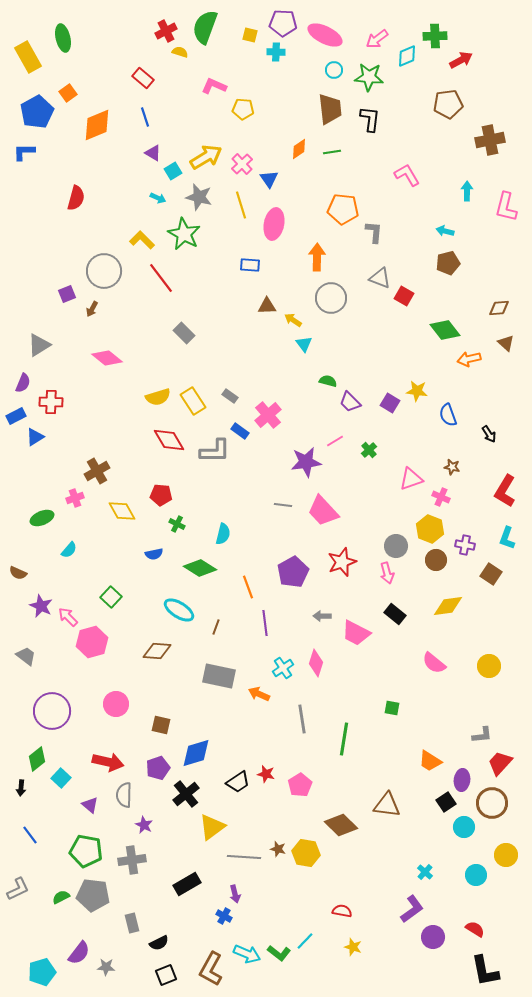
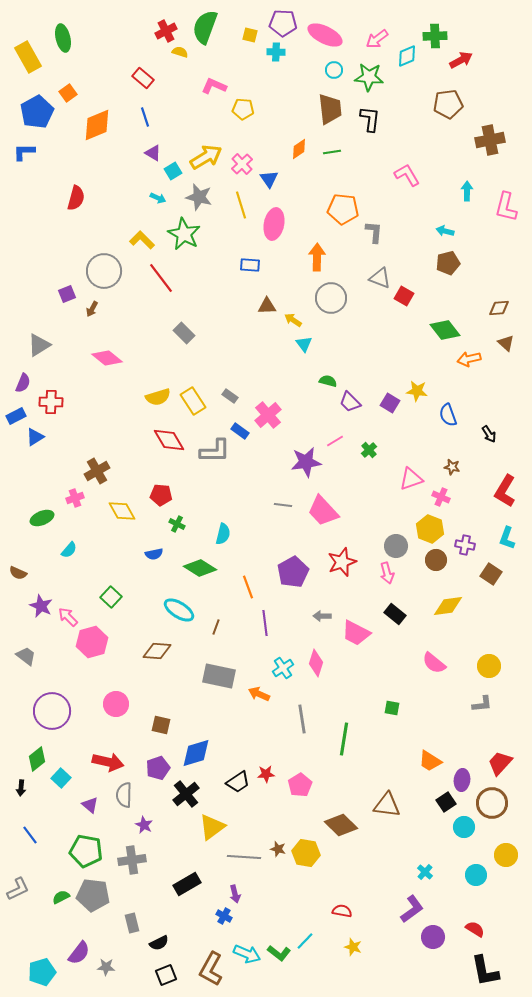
gray L-shape at (482, 735): moved 31 px up
red star at (266, 774): rotated 18 degrees counterclockwise
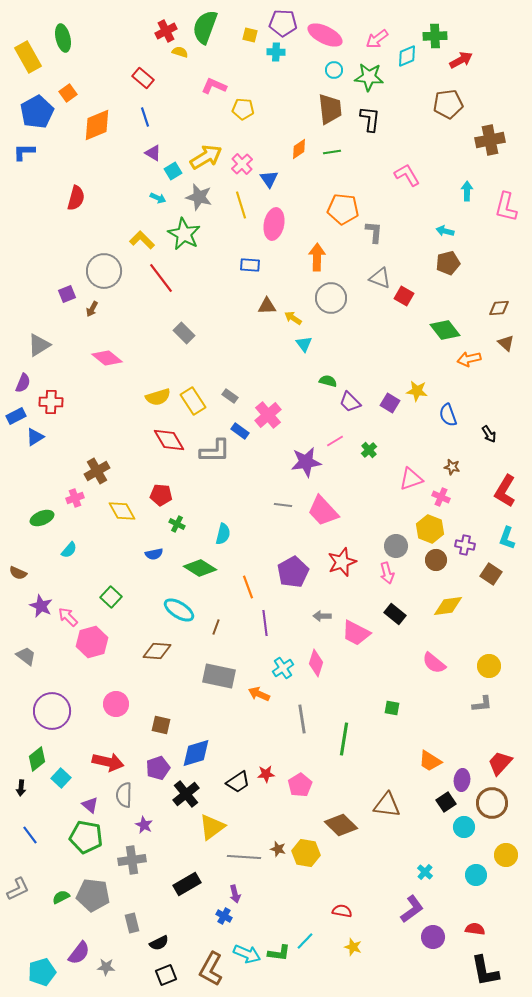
yellow arrow at (293, 320): moved 2 px up
green pentagon at (86, 851): moved 14 px up
red semicircle at (475, 929): rotated 24 degrees counterclockwise
green L-shape at (279, 953): rotated 30 degrees counterclockwise
